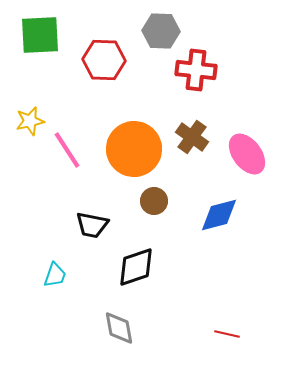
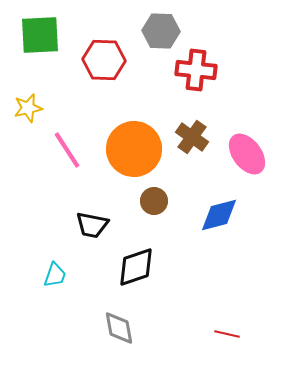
yellow star: moved 2 px left, 13 px up
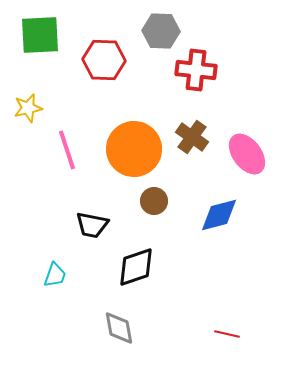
pink line: rotated 15 degrees clockwise
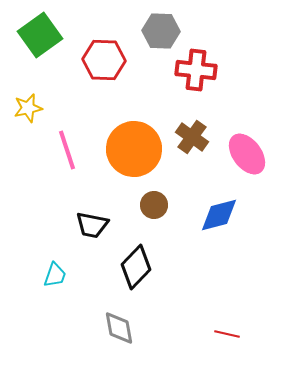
green square: rotated 33 degrees counterclockwise
brown circle: moved 4 px down
black diamond: rotated 27 degrees counterclockwise
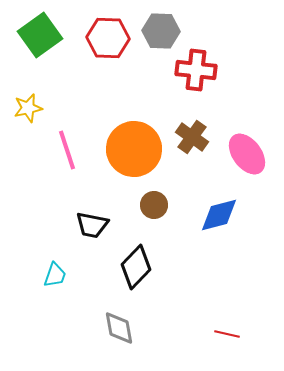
red hexagon: moved 4 px right, 22 px up
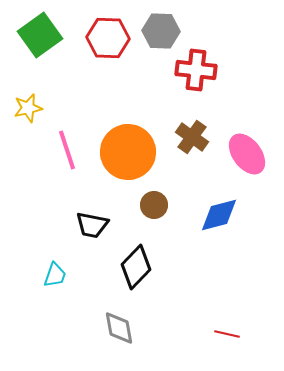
orange circle: moved 6 px left, 3 px down
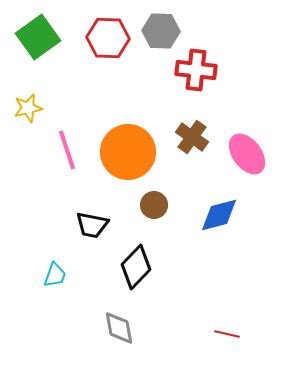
green square: moved 2 px left, 2 px down
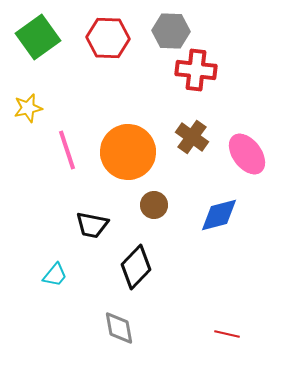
gray hexagon: moved 10 px right
cyan trapezoid: rotated 20 degrees clockwise
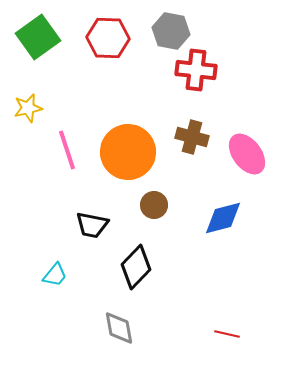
gray hexagon: rotated 9 degrees clockwise
brown cross: rotated 20 degrees counterclockwise
blue diamond: moved 4 px right, 3 px down
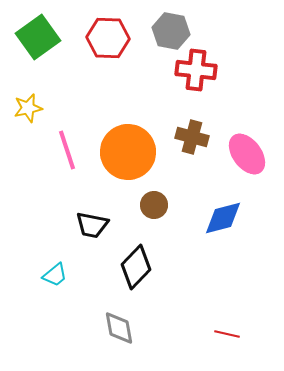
cyan trapezoid: rotated 12 degrees clockwise
